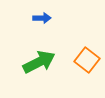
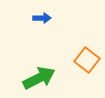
green arrow: moved 16 px down
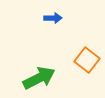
blue arrow: moved 11 px right
